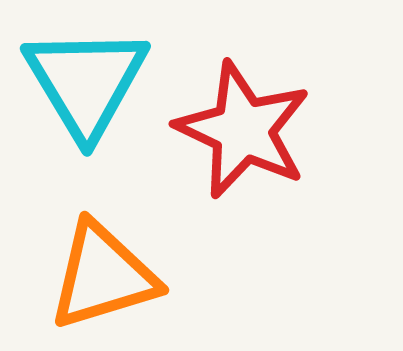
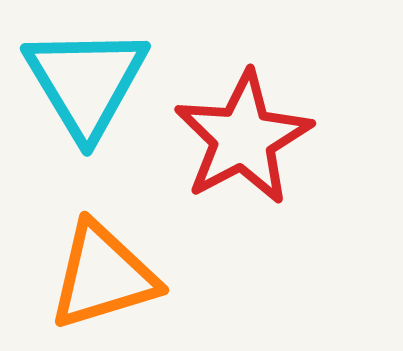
red star: moved 8 px down; rotated 19 degrees clockwise
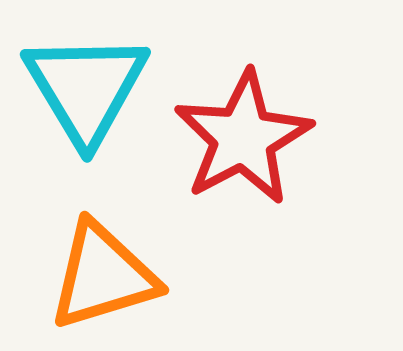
cyan triangle: moved 6 px down
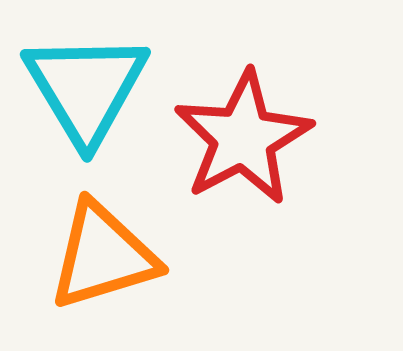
orange triangle: moved 20 px up
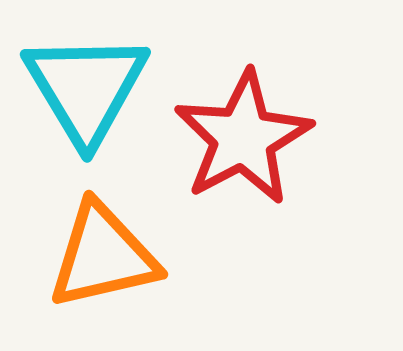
orange triangle: rotated 4 degrees clockwise
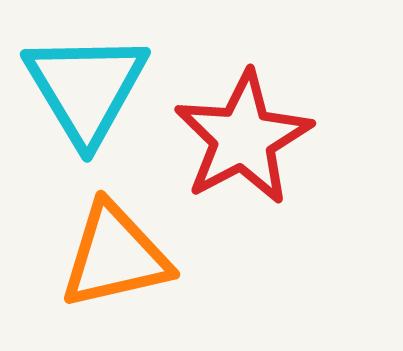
orange triangle: moved 12 px right
